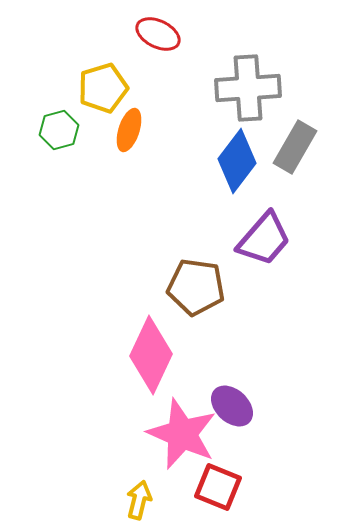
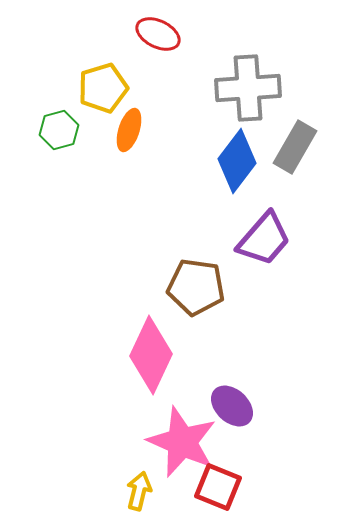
pink star: moved 8 px down
yellow arrow: moved 9 px up
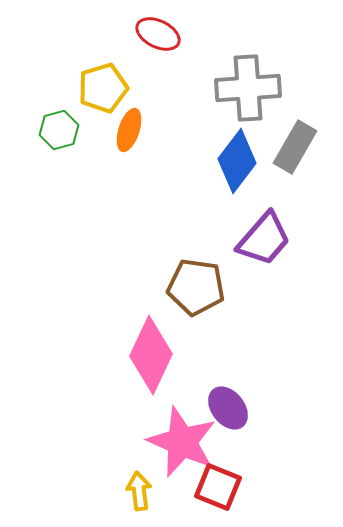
purple ellipse: moved 4 px left, 2 px down; rotated 9 degrees clockwise
yellow arrow: rotated 21 degrees counterclockwise
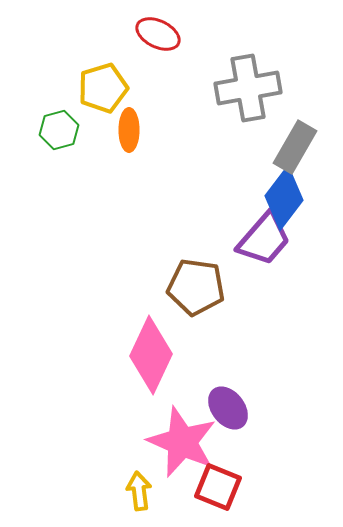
gray cross: rotated 6 degrees counterclockwise
orange ellipse: rotated 18 degrees counterclockwise
blue diamond: moved 47 px right, 37 px down
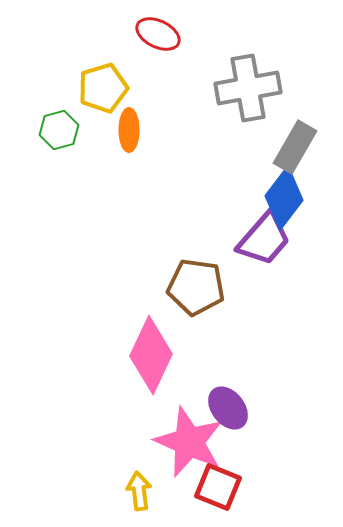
pink star: moved 7 px right
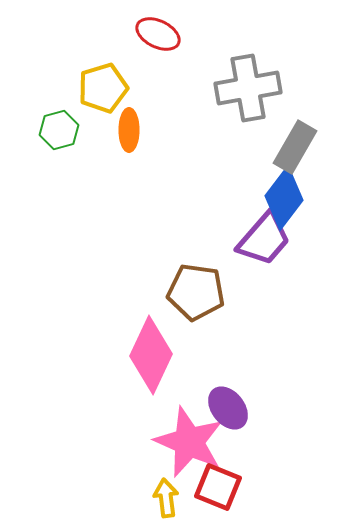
brown pentagon: moved 5 px down
yellow arrow: moved 27 px right, 7 px down
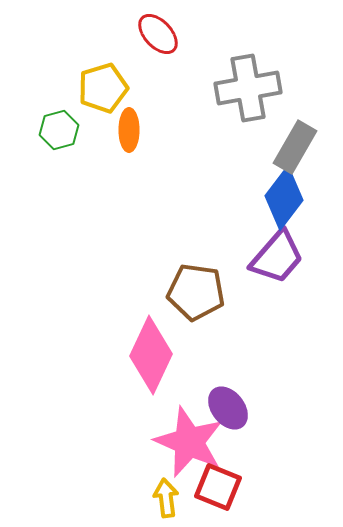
red ellipse: rotated 21 degrees clockwise
purple trapezoid: moved 13 px right, 18 px down
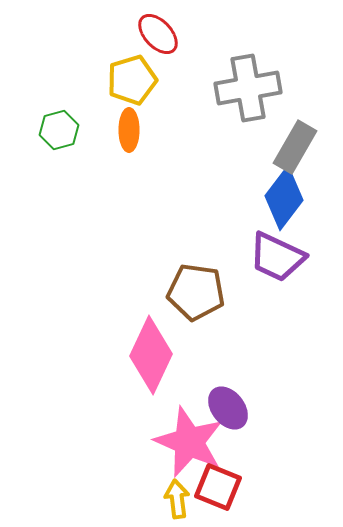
yellow pentagon: moved 29 px right, 8 px up
purple trapezoid: rotated 74 degrees clockwise
yellow arrow: moved 11 px right, 1 px down
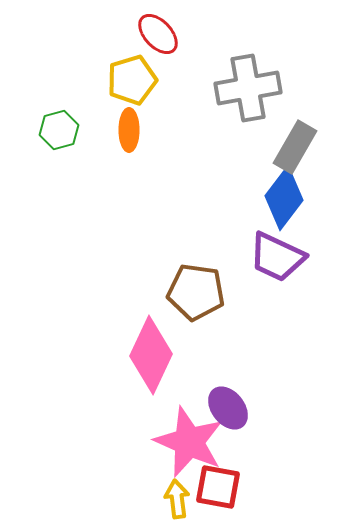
red square: rotated 12 degrees counterclockwise
